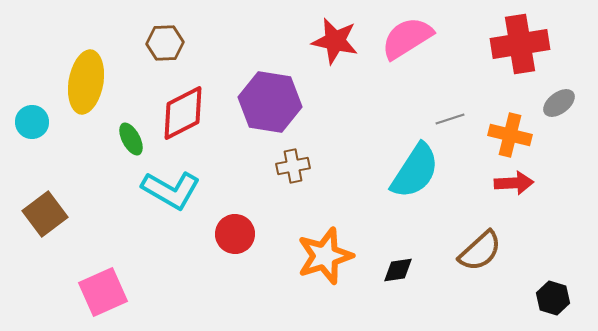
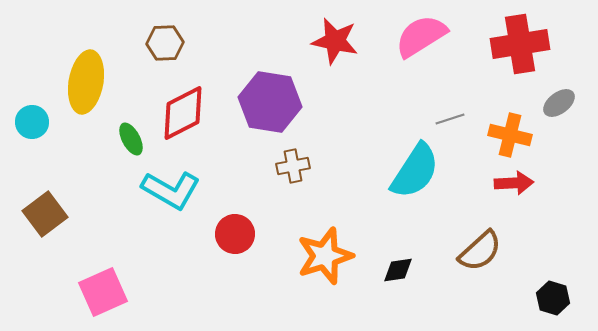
pink semicircle: moved 14 px right, 2 px up
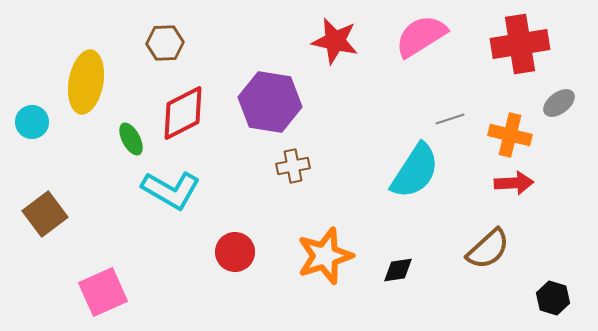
red circle: moved 18 px down
brown semicircle: moved 8 px right, 2 px up
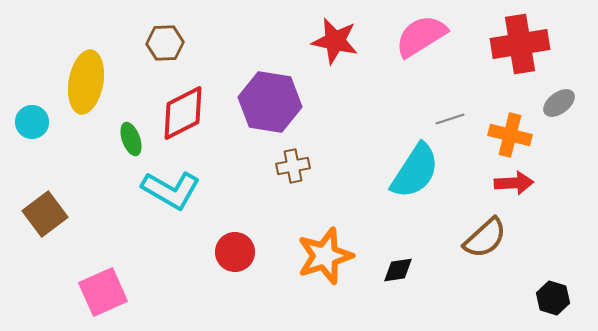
green ellipse: rotated 8 degrees clockwise
brown semicircle: moved 3 px left, 11 px up
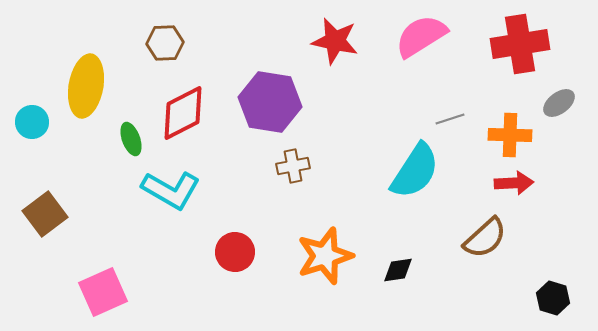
yellow ellipse: moved 4 px down
orange cross: rotated 12 degrees counterclockwise
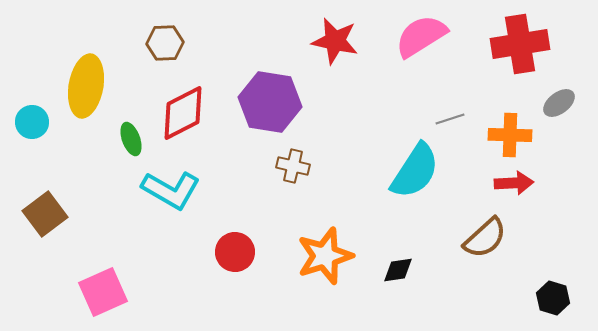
brown cross: rotated 24 degrees clockwise
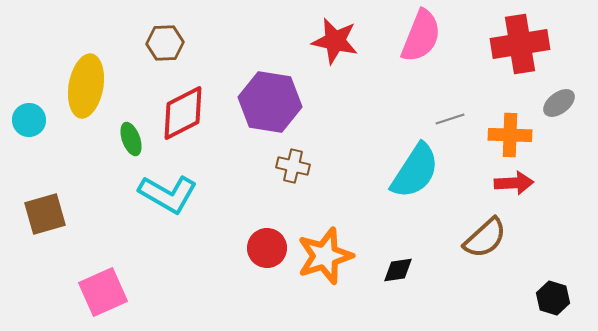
pink semicircle: rotated 144 degrees clockwise
cyan circle: moved 3 px left, 2 px up
cyan L-shape: moved 3 px left, 4 px down
brown square: rotated 21 degrees clockwise
red circle: moved 32 px right, 4 px up
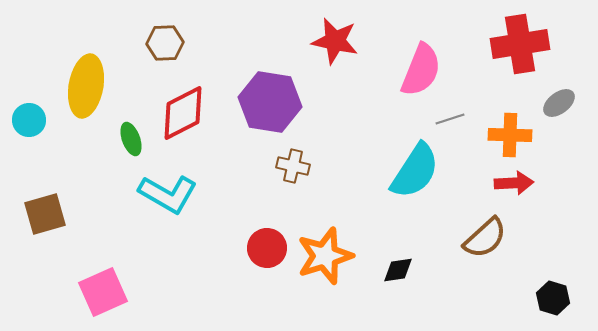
pink semicircle: moved 34 px down
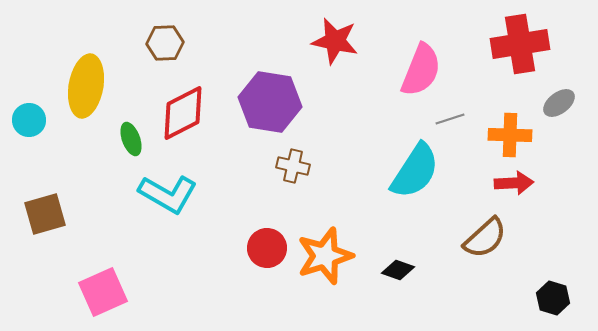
black diamond: rotated 28 degrees clockwise
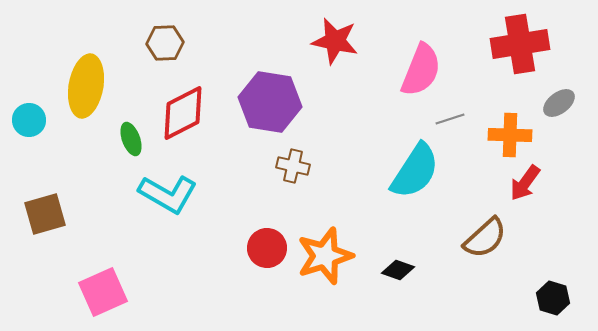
red arrow: moved 11 px right; rotated 129 degrees clockwise
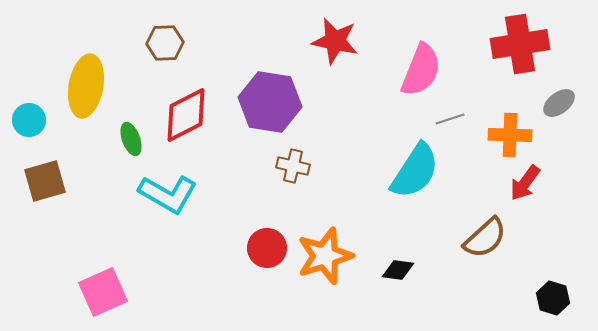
red diamond: moved 3 px right, 2 px down
brown square: moved 33 px up
black diamond: rotated 12 degrees counterclockwise
